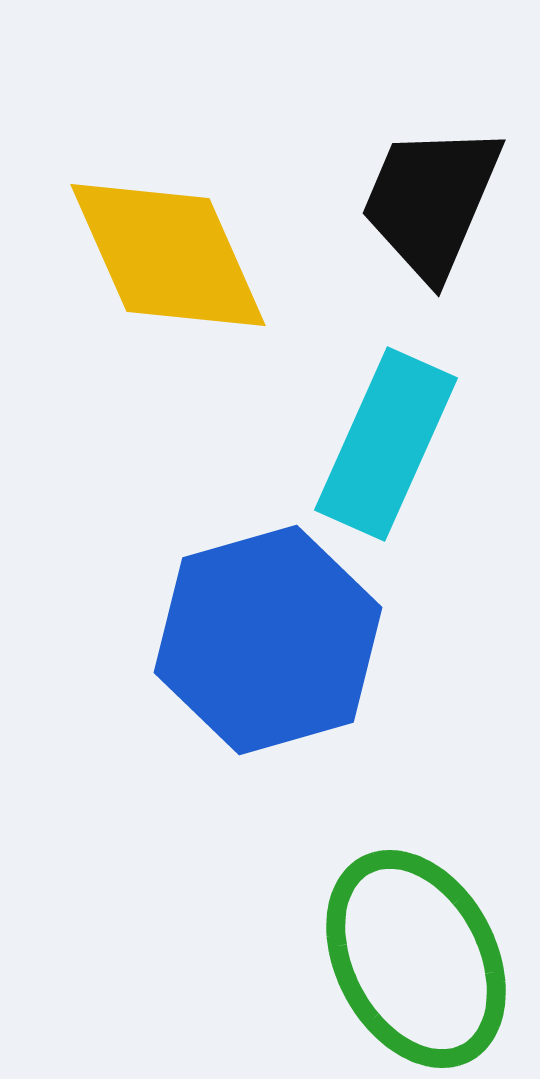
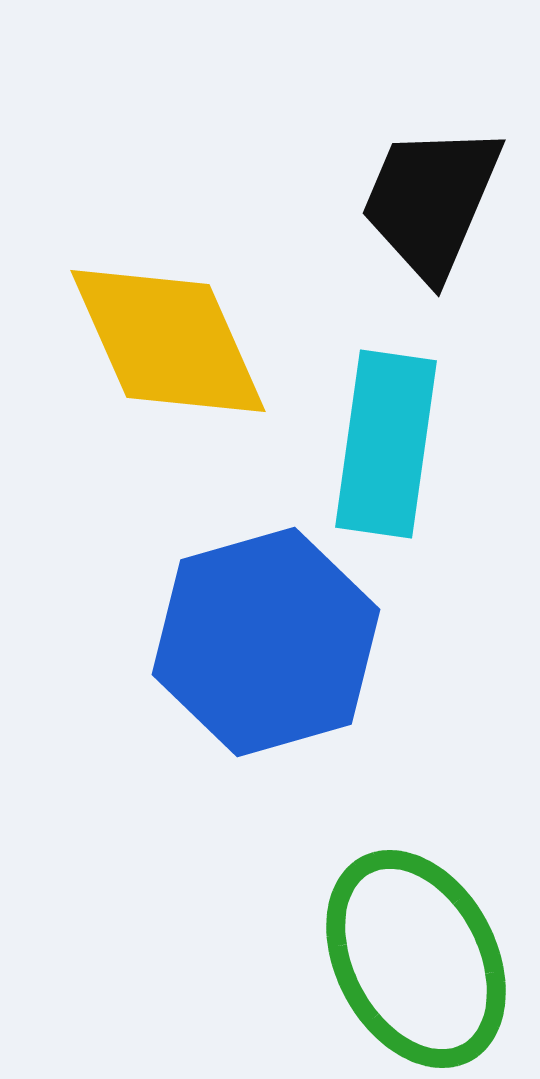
yellow diamond: moved 86 px down
cyan rectangle: rotated 16 degrees counterclockwise
blue hexagon: moved 2 px left, 2 px down
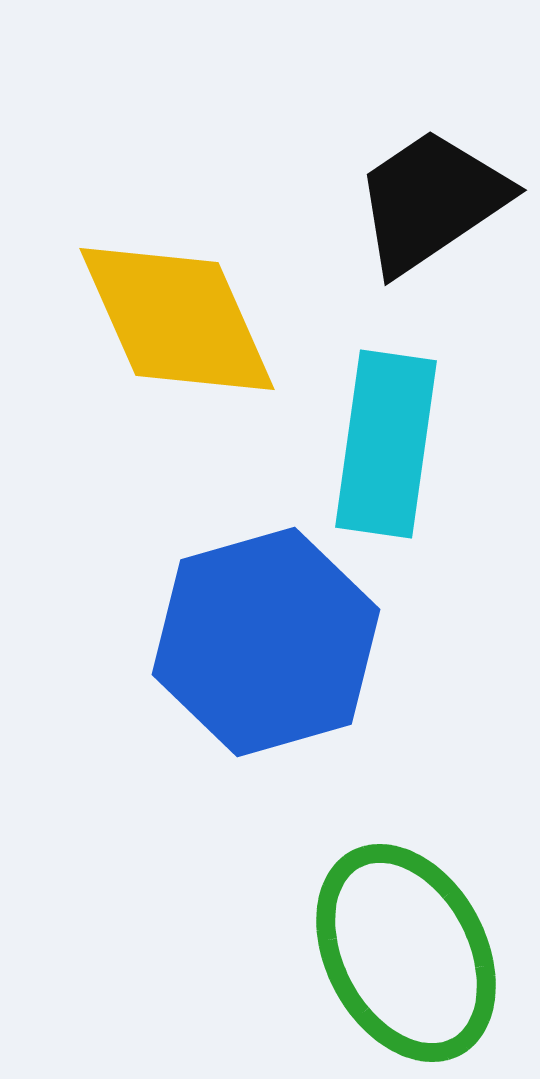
black trapezoid: rotated 33 degrees clockwise
yellow diamond: moved 9 px right, 22 px up
green ellipse: moved 10 px left, 6 px up
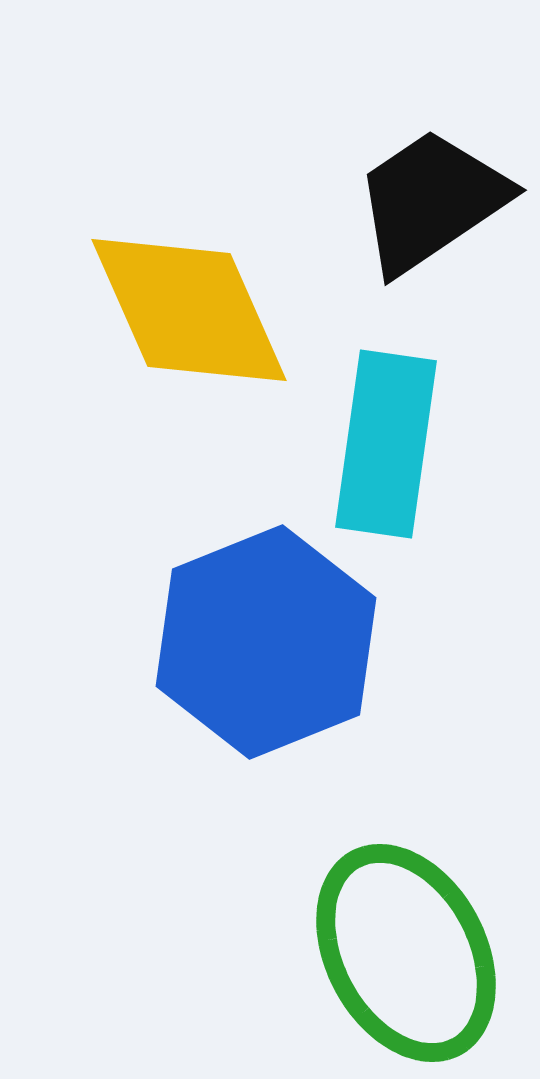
yellow diamond: moved 12 px right, 9 px up
blue hexagon: rotated 6 degrees counterclockwise
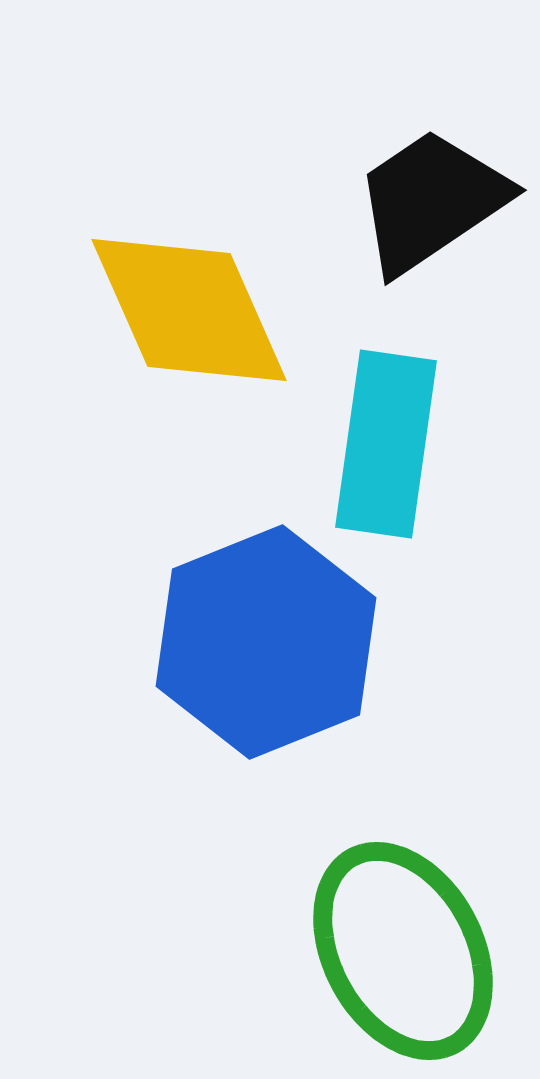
green ellipse: moved 3 px left, 2 px up
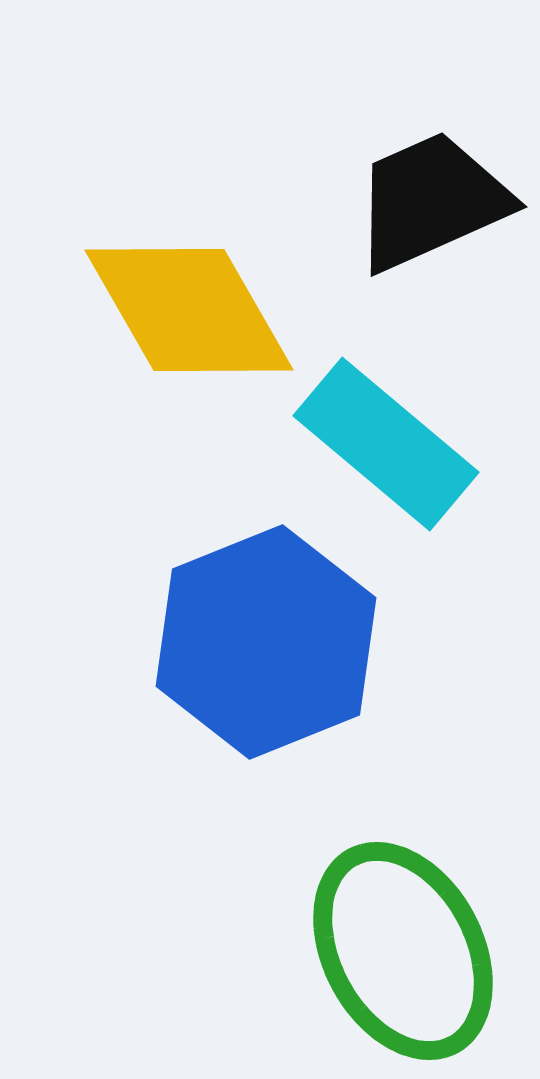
black trapezoid: rotated 10 degrees clockwise
yellow diamond: rotated 6 degrees counterclockwise
cyan rectangle: rotated 58 degrees counterclockwise
